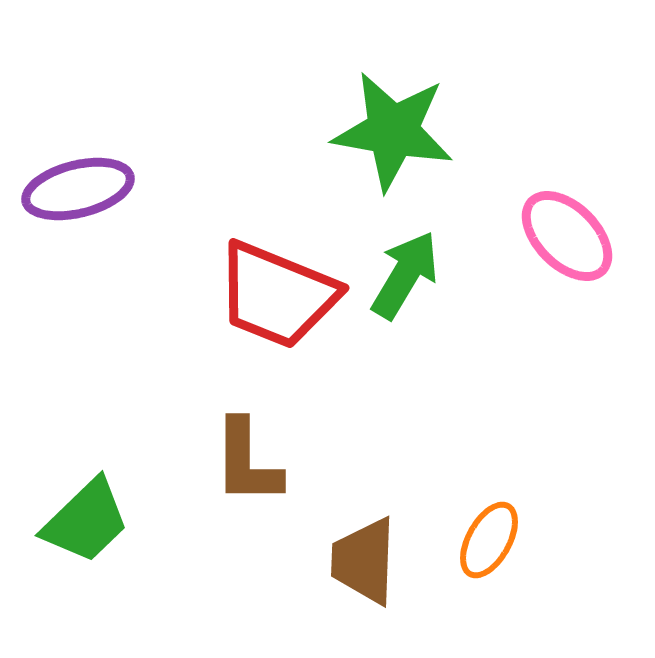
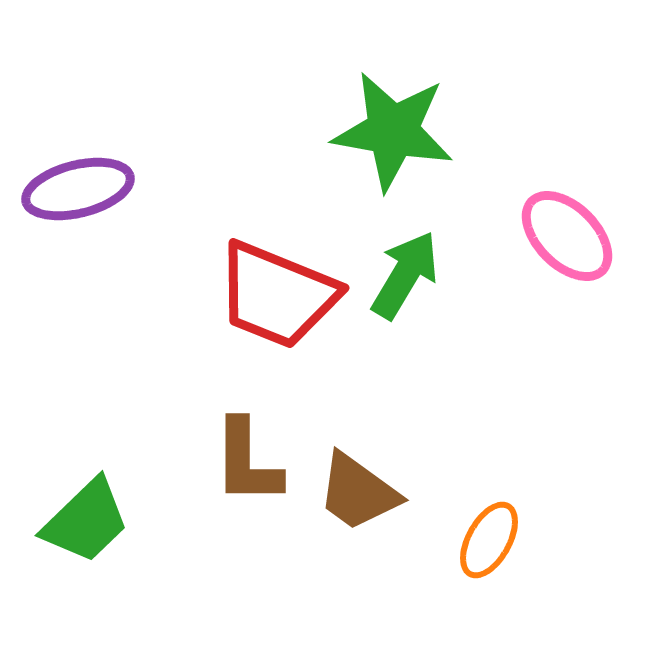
brown trapezoid: moved 6 px left, 69 px up; rotated 56 degrees counterclockwise
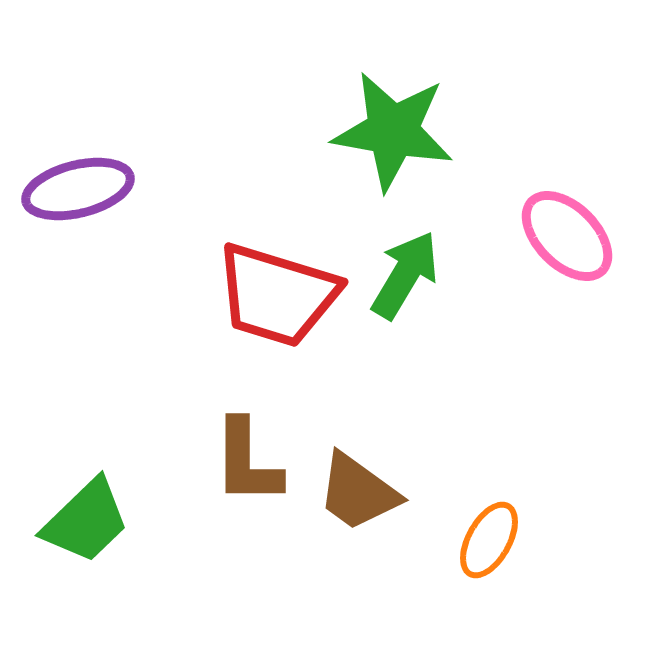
red trapezoid: rotated 5 degrees counterclockwise
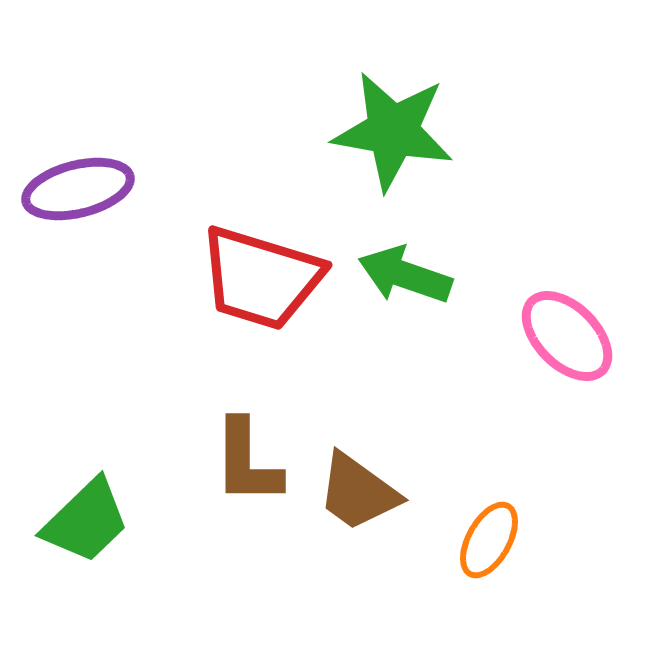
pink ellipse: moved 100 px down
green arrow: rotated 102 degrees counterclockwise
red trapezoid: moved 16 px left, 17 px up
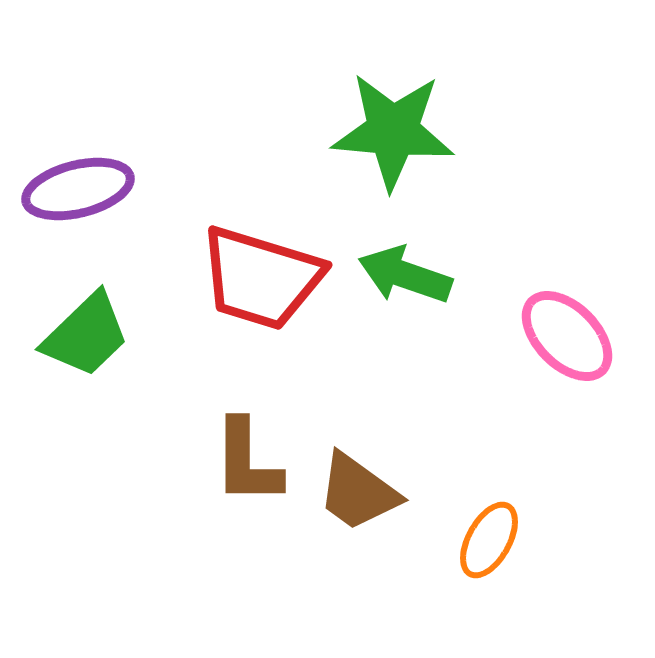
green star: rotated 5 degrees counterclockwise
green trapezoid: moved 186 px up
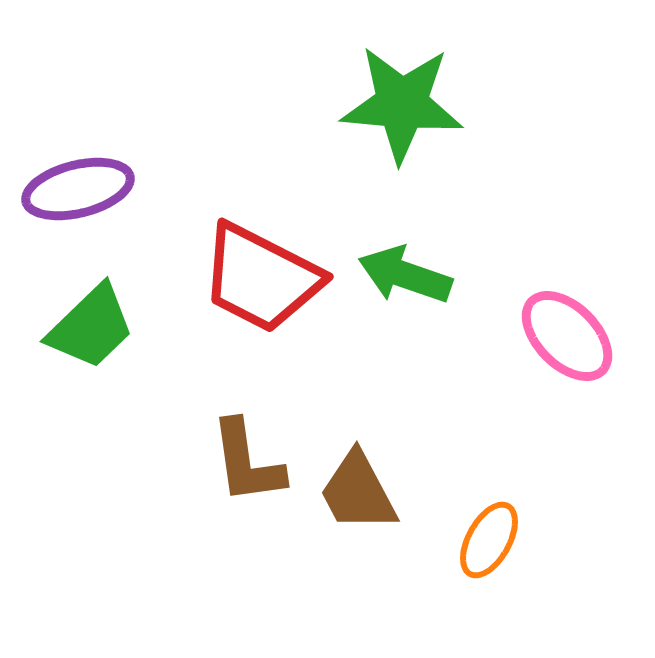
green star: moved 9 px right, 27 px up
red trapezoid: rotated 10 degrees clockwise
green trapezoid: moved 5 px right, 8 px up
brown L-shape: rotated 8 degrees counterclockwise
brown trapezoid: rotated 26 degrees clockwise
